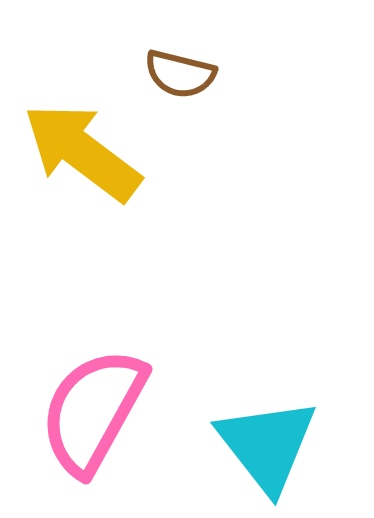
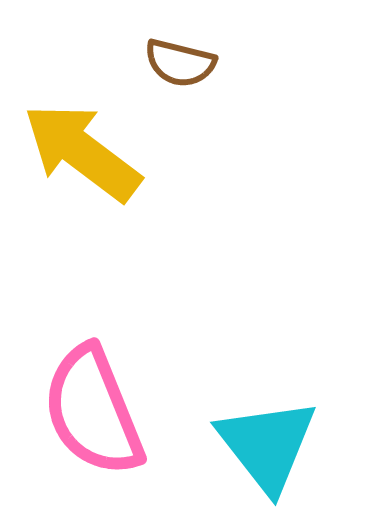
brown semicircle: moved 11 px up
pink semicircle: rotated 51 degrees counterclockwise
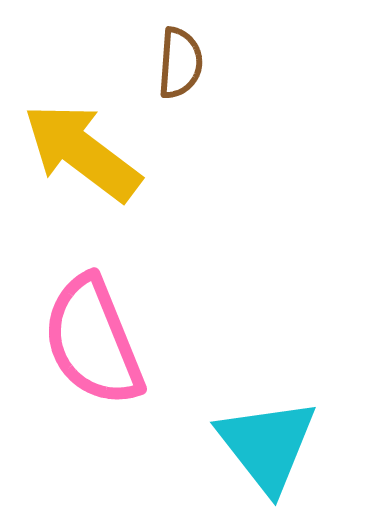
brown semicircle: rotated 100 degrees counterclockwise
pink semicircle: moved 70 px up
